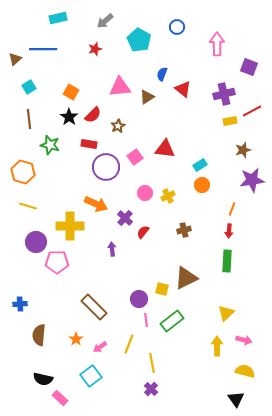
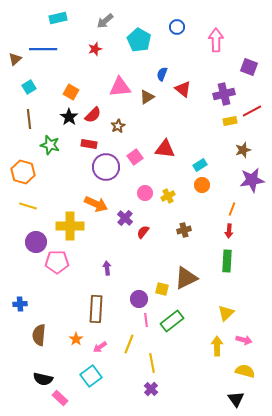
pink arrow at (217, 44): moved 1 px left, 4 px up
purple arrow at (112, 249): moved 5 px left, 19 px down
brown rectangle at (94, 307): moved 2 px right, 2 px down; rotated 48 degrees clockwise
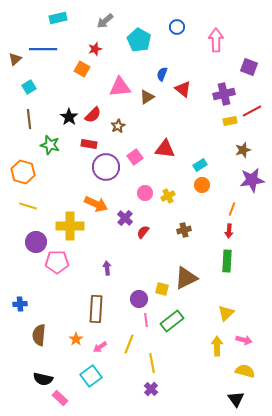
orange square at (71, 92): moved 11 px right, 23 px up
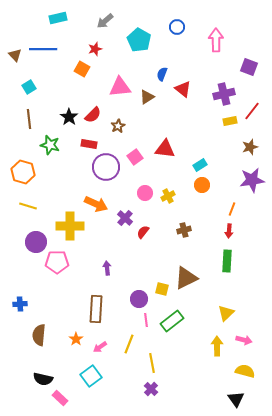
brown triangle at (15, 59): moved 4 px up; rotated 32 degrees counterclockwise
red line at (252, 111): rotated 24 degrees counterclockwise
brown star at (243, 150): moved 7 px right, 3 px up
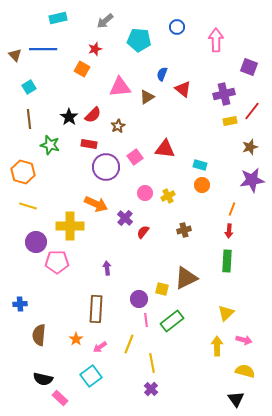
cyan pentagon at (139, 40): rotated 25 degrees counterclockwise
cyan rectangle at (200, 165): rotated 48 degrees clockwise
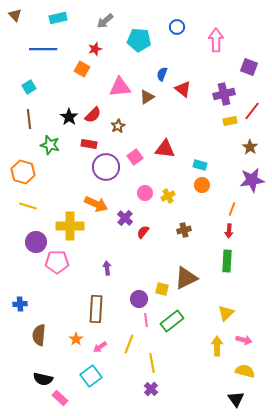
brown triangle at (15, 55): moved 40 px up
brown star at (250, 147): rotated 21 degrees counterclockwise
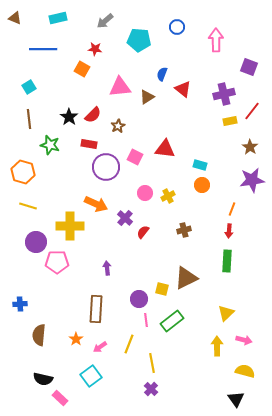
brown triangle at (15, 15): moved 3 px down; rotated 24 degrees counterclockwise
red star at (95, 49): rotated 24 degrees clockwise
pink square at (135, 157): rotated 28 degrees counterclockwise
